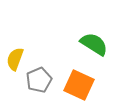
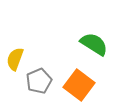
gray pentagon: moved 1 px down
orange square: rotated 12 degrees clockwise
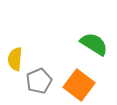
yellow semicircle: rotated 15 degrees counterclockwise
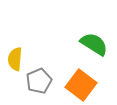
orange square: moved 2 px right
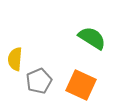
green semicircle: moved 2 px left, 6 px up
orange square: rotated 12 degrees counterclockwise
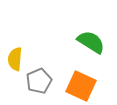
green semicircle: moved 1 px left, 4 px down
orange square: moved 1 px down
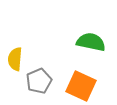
green semicircle: rotated 20 degrees counterclockwise
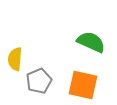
green semicircle: rotated 12 degrees clockwise
orange square: moved 2 px right, 1 px up; rotated 12 degrees counterclockwise
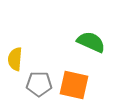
gray pentagon: moved 3 px down; rotated 25 degrees clockwise
orange square: moved 9 px left
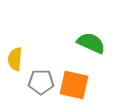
green semicircle: moved 1 px down
gray pentagon: moved 2 px right, 2 px up
